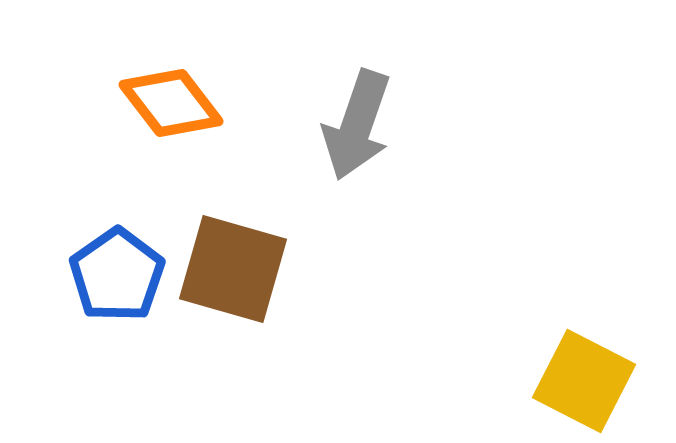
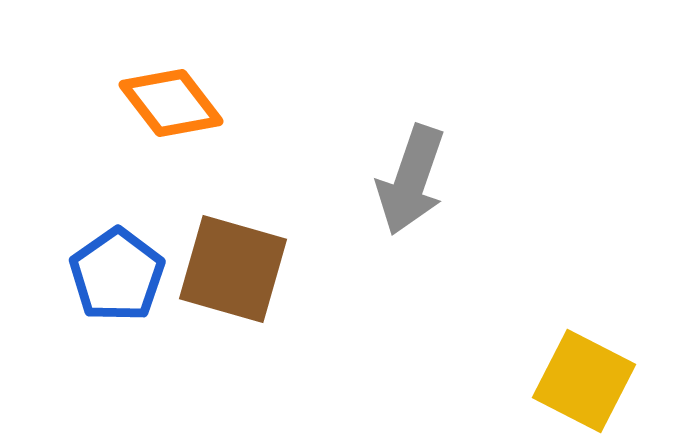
gray arrow: moved 54 px right, 55 px down
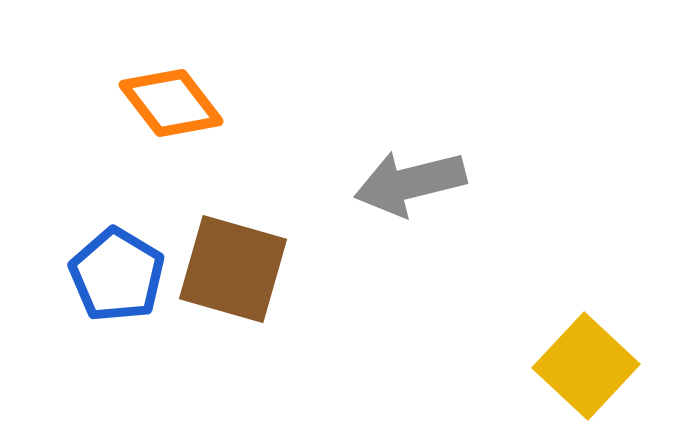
gray arrow: moved 1 px left, 3 px down; rotated 57 degrees clockwise
blue pentagon: rotated 6 degrees counterclockwise
yellow square: moved 2 px right, 15 px up; rotated 16 degrees clockwise
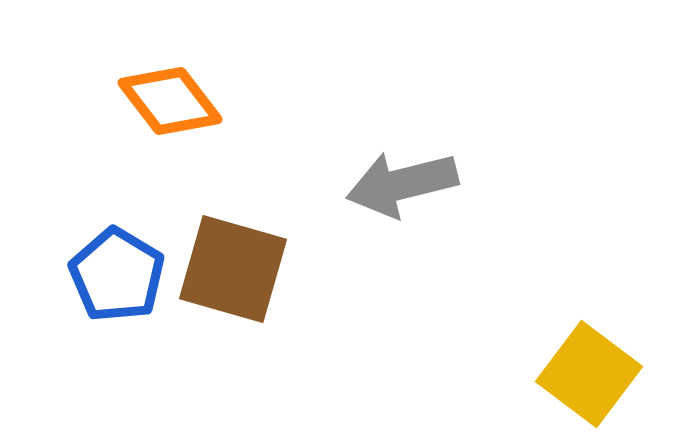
orange diamond: moved 1 px left, 2 px up
gray arrow: moved 8 px left, 1 px down
yellow square: moved 3 px right, 8 px down; rotated 6 degrees counterclockwise
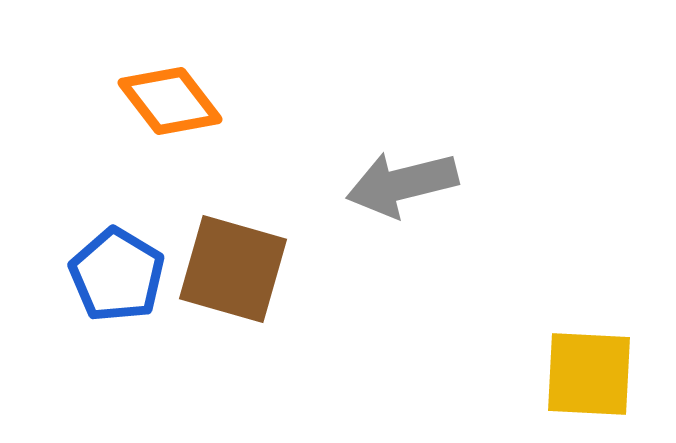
yellow square: rotated 34 degrees counterclockwise
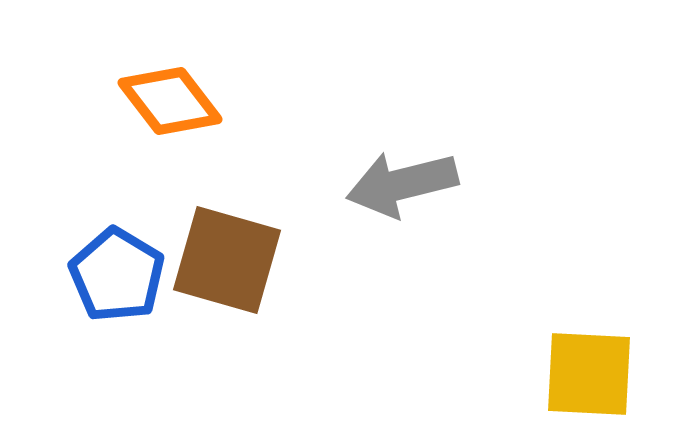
brown square: moved 6 px left, 9 px up
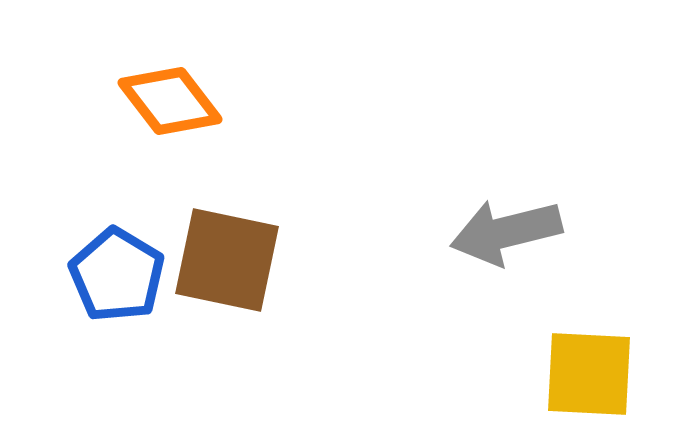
gray arrow: moved 104 px right, 48 px down
brown square: rotated 4 degrees counterclockwise
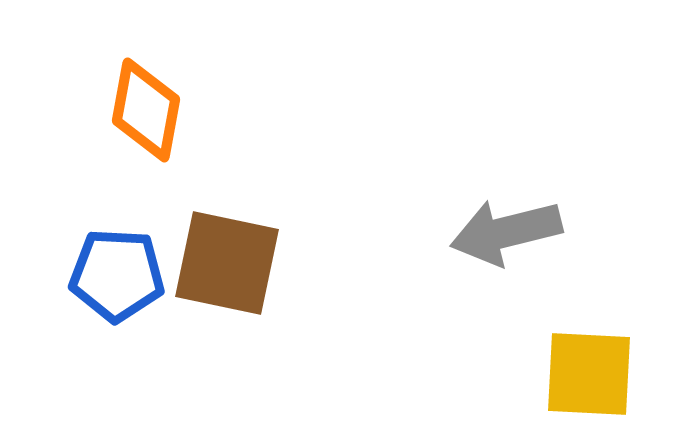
orange diamond: moved 24 px left, 9 px down; rotated 48 degrees clockwise
brown square: moved 3 px down
blue pentagon: rotated 28 degrees counterclockwise
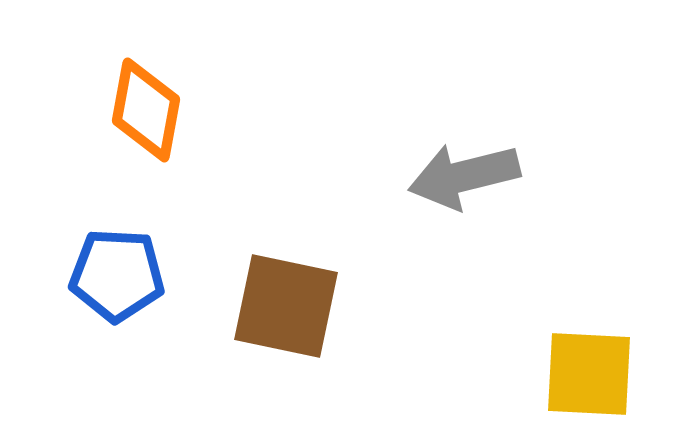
gray arrow: moved 42 px left, 56 px up
brown square: moved 59 px right, 43 px down
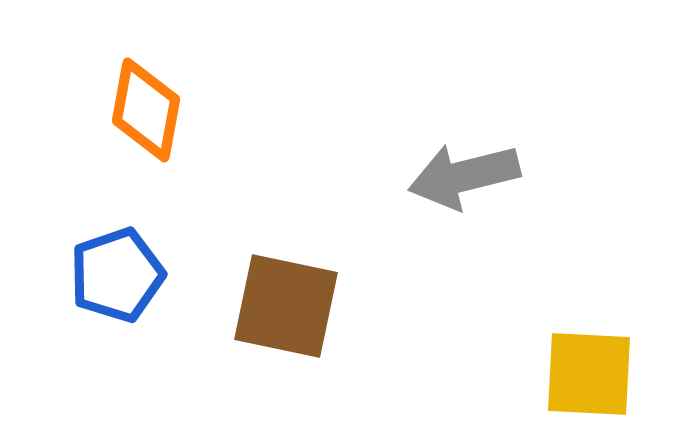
blue pentagon: rotated 22 degrees counterclockwise
